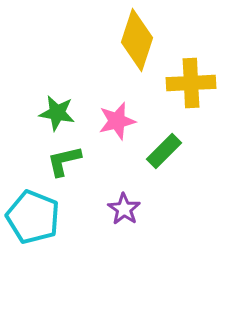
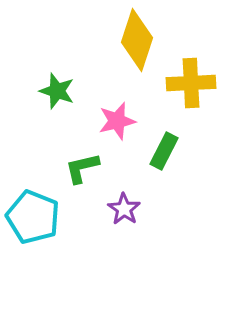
green star: moved 22 px up; rotated 9 degrees clockwise
green rectangle: rotated 18 degrees counterclockwise
green L-shape: moved 18 px right, 7 px down
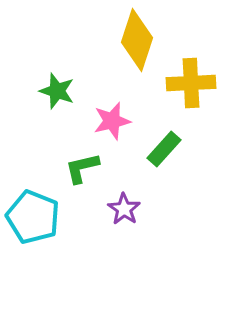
pink star: moved 5 px left
green rectangle: moved 2 px up; rotated 15 degrees clockwise
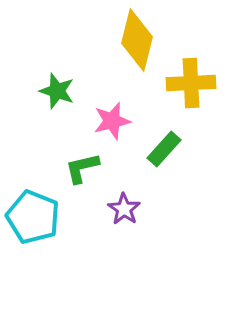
yellow diamond: rotated 4 degrees counterclockwise
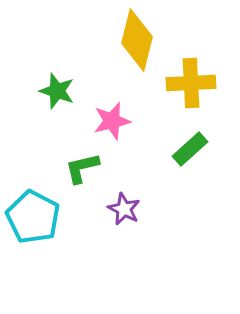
green rectangle: moved 26 px right; rotated 6 degrees clockwise
purple star: rotated 8 degrees counterclockwise
cyan pentagon: rotated 6 degrees clockwise
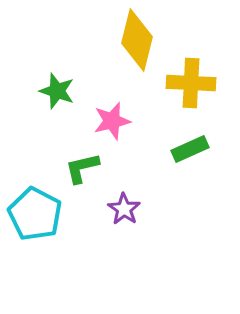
yellow cross: rotated 6 degrees clockwise
green rectangle: rotated 18 degrees clockwise
purple star: rotated 8 degrees clockwise
cyan pentagon: moved 2 px right, 3 px up
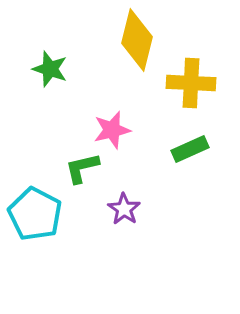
green star: moved 7 px left, 22 px up
pink star: moved 9 px down
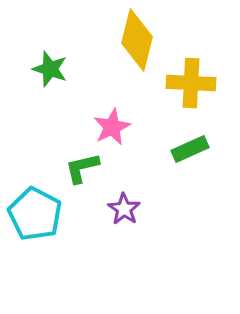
pink star: moved 3 px up; rotated 12 degrees counterclockwise
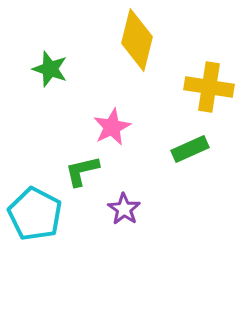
yellow cross: moved 18 px right, 4 px down; rotated 6 degrees clockwise
green L-shape: moved 3 px down
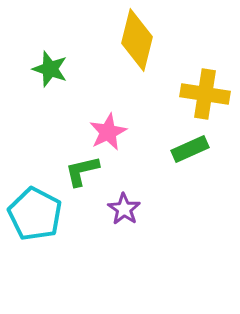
yellow cross: moved 4 px left, 7 px down
pink star: moved 4 px left, 5 px down
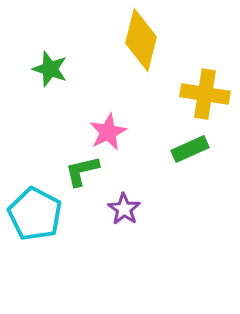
yellow diamond: moved 4 px right
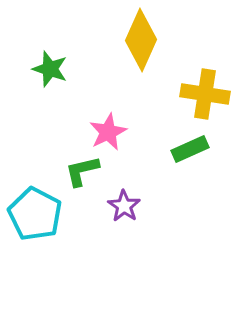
yellow diamond: rotated 10 degrees clockwise
purple star: moved 3 px up
